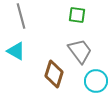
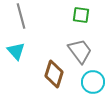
green square: moved 4 px right
cyan triangle: rotated 18 degrees clockwise
cyan circle: moved 3 px left, 1 px down
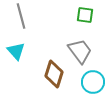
green square: moved 4 px right
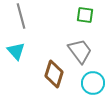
cyan circle: moved 1 px down
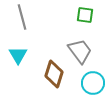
gray line: moved 1 px right, 1 px down
cyan triangle: moved 2 px right, 4 px down; rotated 12 degrees clockwise
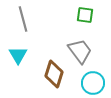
gray line: moved 1 px right, 2 px down
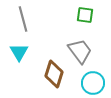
cyan triangle: moved 1 px right, 3 px up
